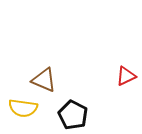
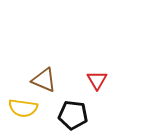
red triangle: moved 29 px left, 4 px down; rotated 35 degrees counterclockwise
black pentagon: rotated 20 degrees counterclockwise
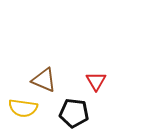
red triangle: moved 1 px left, 1 px down
black pentagon: moved 1 px right, 2 px up
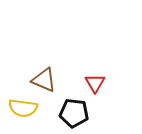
red triangle: moved 1 px left, 2 px down
